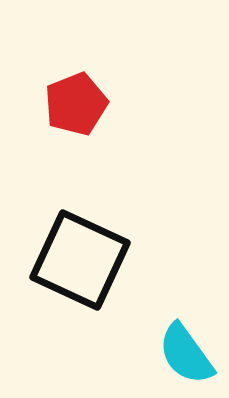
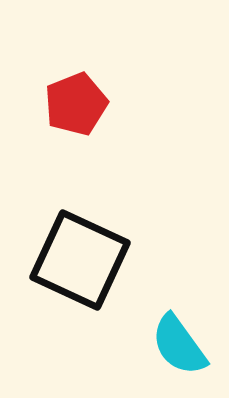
cyan semicircle: moved 7 px left, 9 px up
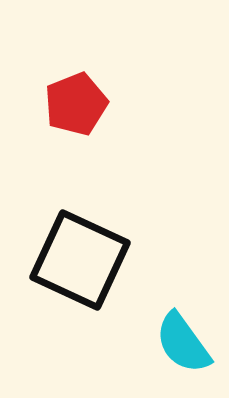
cyan semicircle: moved 4 px right, 2 px up
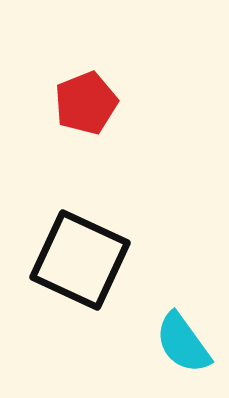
red pentagon: moved 10 px right, 1 px up
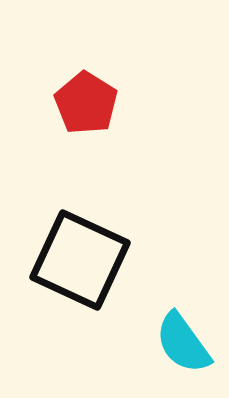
red pentagon: rotated 18 degrees counterclockwise
